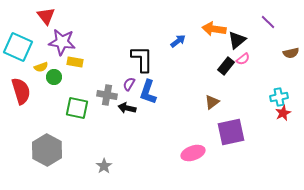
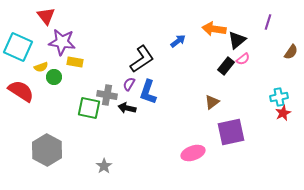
purple line: rotated 63 degrees clockwise
brown semicircle: moved 1 px up; rotated 42 degrees counterclockwise
black L-shape: rotated 56 degrees clockwise
red semicircle: rotated 40 degrees counterclockwise
green square: moved 12 px right
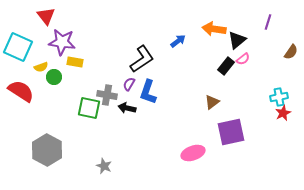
gray star: rotated 14 degrees counterclockwise
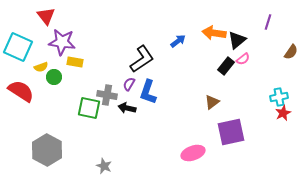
orange arrow: moved 4 px down
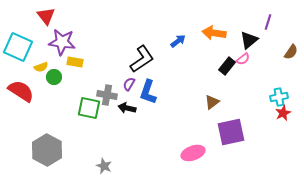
black triangle: moved 12 px right
black rectangle: moved 1 px right
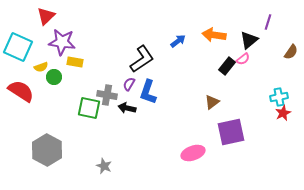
red triangle: rotated 24 degrees clockwise
orange arrow: moved 2 px down
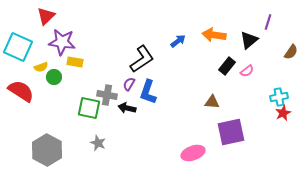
pink semicircle: moved 4 px right, 12 px down
brown triangle: rotated 42 degrees clockwise
gray star: moved 6 px left, 23 px up
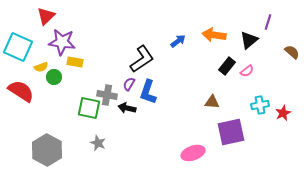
brown semicircle: moved 1 px right; rotated 84 degrees counterclockwise
cyan cross: moved 19 px left, 8 px down
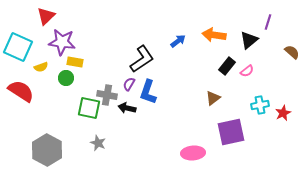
green circle: moved 12 px right, 1 px down
brown triangle: moved 1 px right, 4 px up; rotated 42 degrees counterclockwise
pink ellipse: rotated 15 degrees clockwise
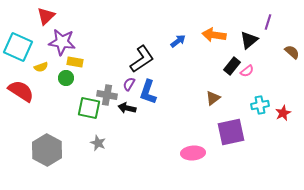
black rectangle: moved 5 px right
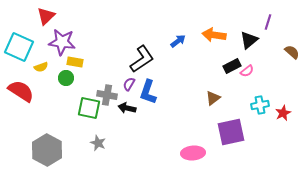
cyan square: moved 1 px right
black rectangle: rotated 24 degrees clockwise
